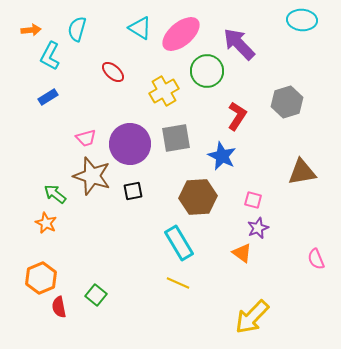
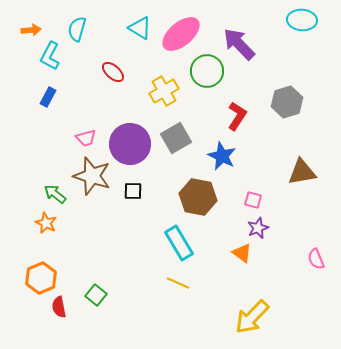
blue rectangle: rotated 30 degrees counterclockwise
gray square: rotated 20 degrees counterclockwise
black square: rotated 12 degrees clockwise
brown hexagon: rotated 15 degrees clockwise
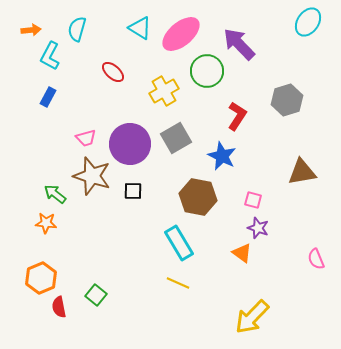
cyan ellipse: moved 6 px right, 2 px down; rotated 60 degrees counterclockwise
gray hexagon: moved 2 px up
orange star: rotated 20 degrees counterclockwise
purple star: rotated 30 degrees counterclockwise
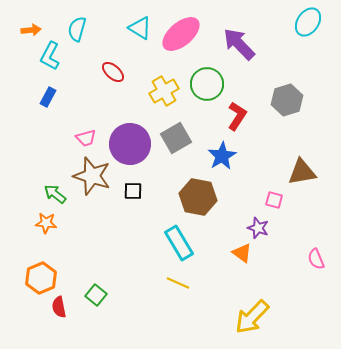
green circle: moved 13 px down
blue star: rotated 16 degrees clockwise
pink square: moved 21 px right
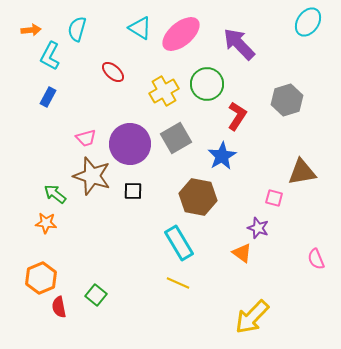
pink square: moved 2 px up
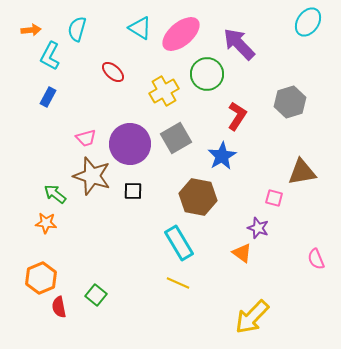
green circle: moved 10 px up
gray hexagon: moved 3 px right, 2 px down
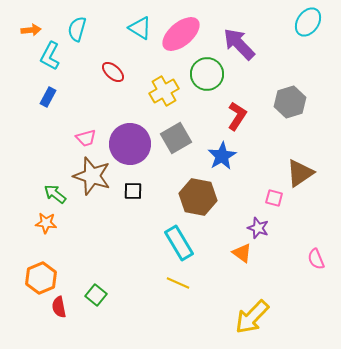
brown triangle: moved 2 px left, 1 px down; rotated 24 degrees counterclockwise
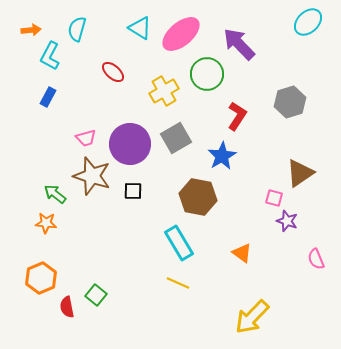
cyan ellipse: rotated 12 degrees clockwise
purple star: moved 29 px right, 7 px up
red semicircle: moved 8 px right
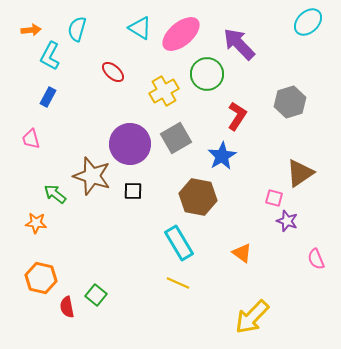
pink trapezoid: moved 55 px left, 1 px down; rotated 90 degrees clockwise
orange star: moved 10 px left
orange hexagon: rotated 24 degrees counterclockwise
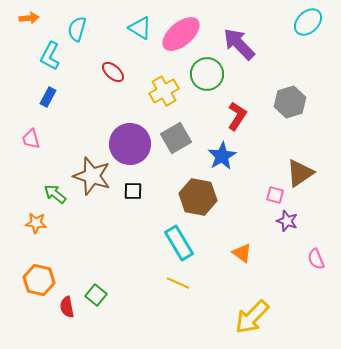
orange arrow: moved 2 px left, 12 px up
pink square: moved 1 px right, 3 px up
orange hexagon: moved 2 px left, 2 px down
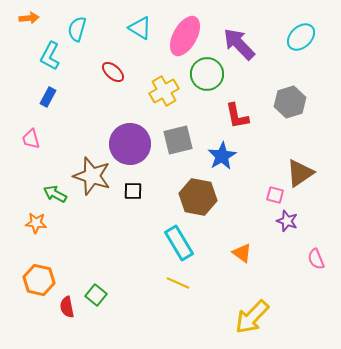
cyan ellipse: moved 7 px left, 15 px down
pink ellipse: moved 4 px right, 2 px down; rotated 21 degrees counterclockwise
red L-shape: rotated 136 degrees clockwise
gray square: moved 2 px right, 2 px down; rotated 16 degrees clockwise
green arrow: rotated 10 degrees counterclockwise
